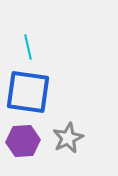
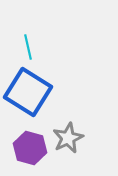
blue square: rotated 24 degrees clockwise
purple hexagon: moved 7 px right, 7 px down; rotated 20 degrees clockwise
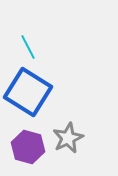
cyan line: rotated 15 degrees counterclockwise
purple hexagon: moved 2 px left, 1 px up
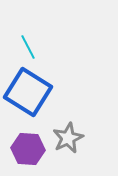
purple hexagon: moved 2 px down; rotated 12 degrees counterclockwise
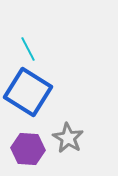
cyan line: moved 2 px down
gray star: rotated 16 degrees counterclockwise
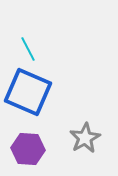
blue square: rotated 9 degrees counterclockwise
gray star: moved 17 px right; rotated 12 degrees clockwise
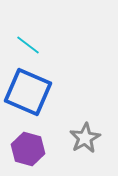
cyan line: moved 4 px up; rotated 25 degrees counterclockwise
purple hexagon: rotated 12 degrees clockwise
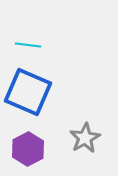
cyan line: rotated 30 degrees counterclockwise
purple hexagon: rotated 16 degrees clockwise
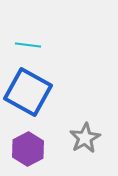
blue square: rotated 6 degrees clockwise
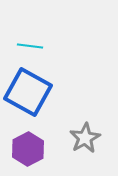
cyan line: moved 2 px right, 1 px down
